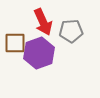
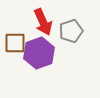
gray pentagon: rotated 15 degrees counterclockwise
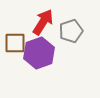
red arrow: rotated 124 degrees counterclockwise
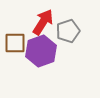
gray pentagon: moved 3 px left
purple hexagon: moved 2 px right, 2 px up
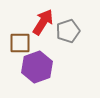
brown square: moved 5 px right
purple hexagon: moved 4 px left, 16 px down
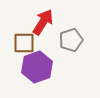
gray pentagon: moved 3 px right, 9 px down
brown square: moved 4 px right
